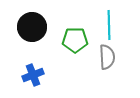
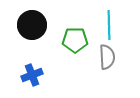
black circle: moved 2 px up
blue cross: moved 1 px left
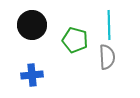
green pentagon: rotated 15 degrees clockwise
blue cross: rotated 15 degrees clockwise
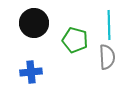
black circle: moved 2 px right, 2 px up
blue cross: moved 1 px left, 3 px up
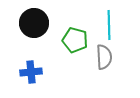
gray semicircle: moved 3 px left
